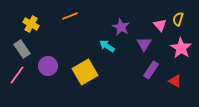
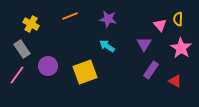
yellow semicircle: rotated 16 degrees counterclockwise
purple star: moved 13 px left, 8 px up; rotated 18 degrees counterclockwise
yellow square: rotated 10 degrees clockwise
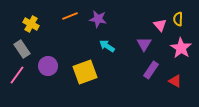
purple star: moved 10 px left
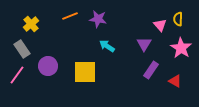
yellow cross: rotated 21 degrees clockwise
yellow square: rotated 20 degrees clockwise
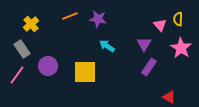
purple rectangle: moved 2 px left, 3 px up
red triangle: moved 6 px left, 16 px down
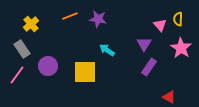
cyan arrow: moved 4 px down
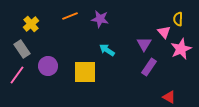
purple star: moved 2 px right
pink triangle: moved 4 px right, 7 px down
pink star: moved 1 px down; rotated 15 degrees clockwise
